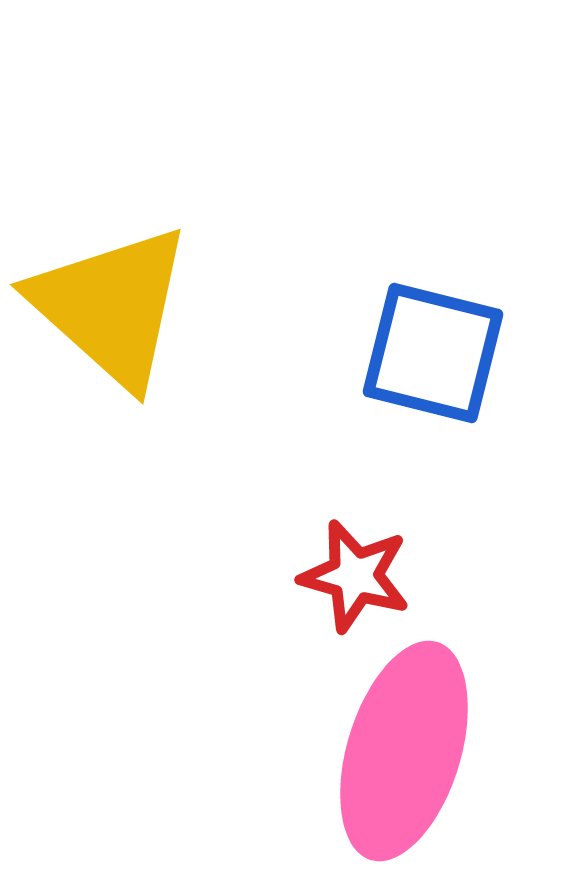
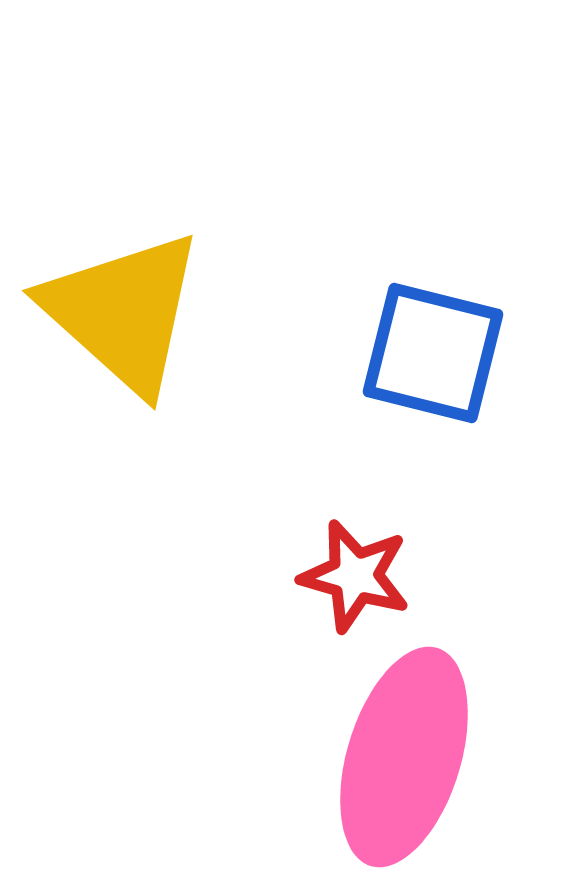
yellow triangle: moved 12 px right, 6 px down
pink ellipse: moved 6 px down
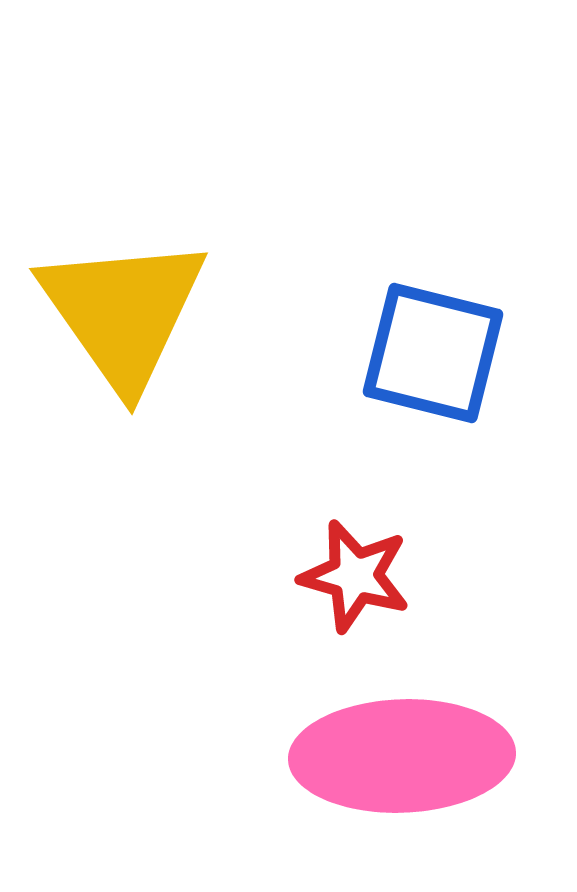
yellow triangle: rotated 13 degrees clockwise
pink ellipse: moved 2 px left, 1 px up; rotated 71 degrees clockwise
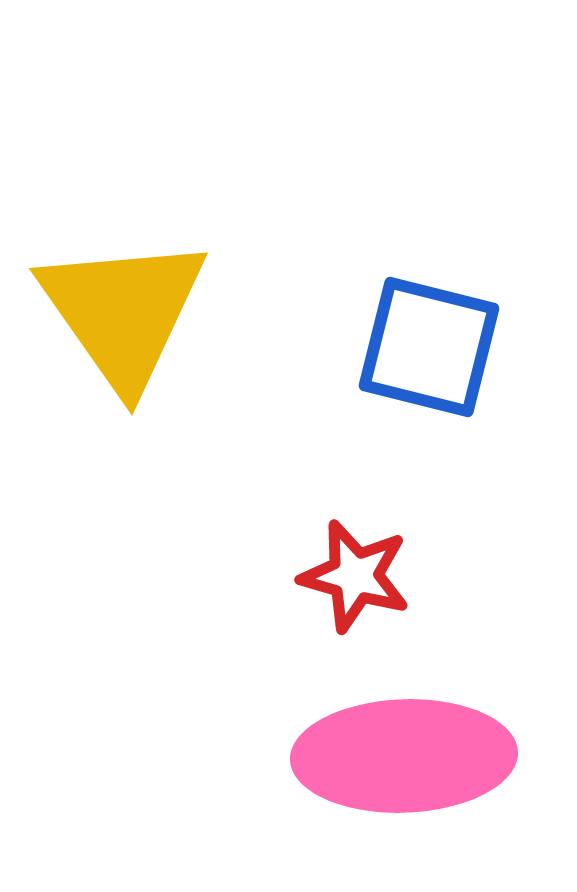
blue square: moved 4 px left, 6 px up
pink ellipse: moved 2 px right
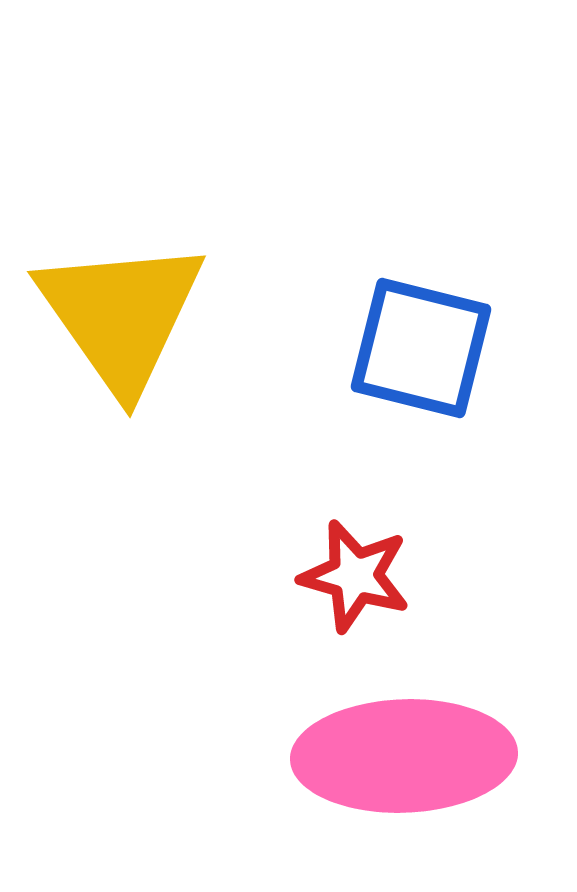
yellow triangle: moved 2 px left, 3 px down
blue square: moved 8 px left, 1 px down
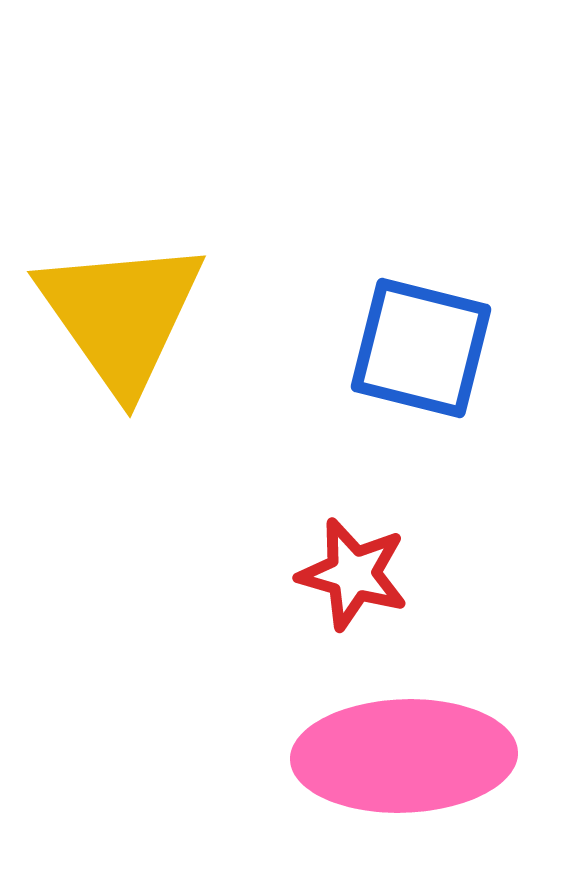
red star: moved 2 px left, 2 px up
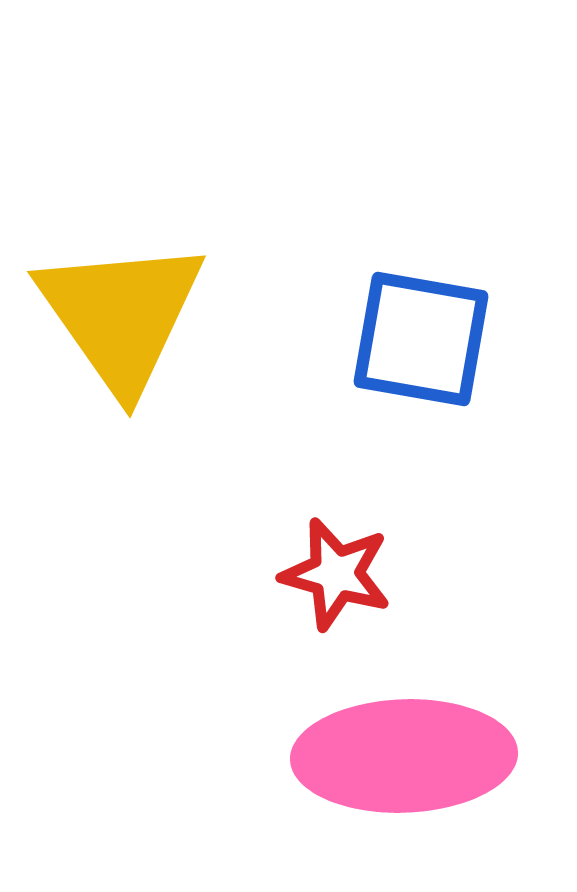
blue square: moved 9 px up; rotated 4 degrees counterclockwise
red star: moved 17 px left
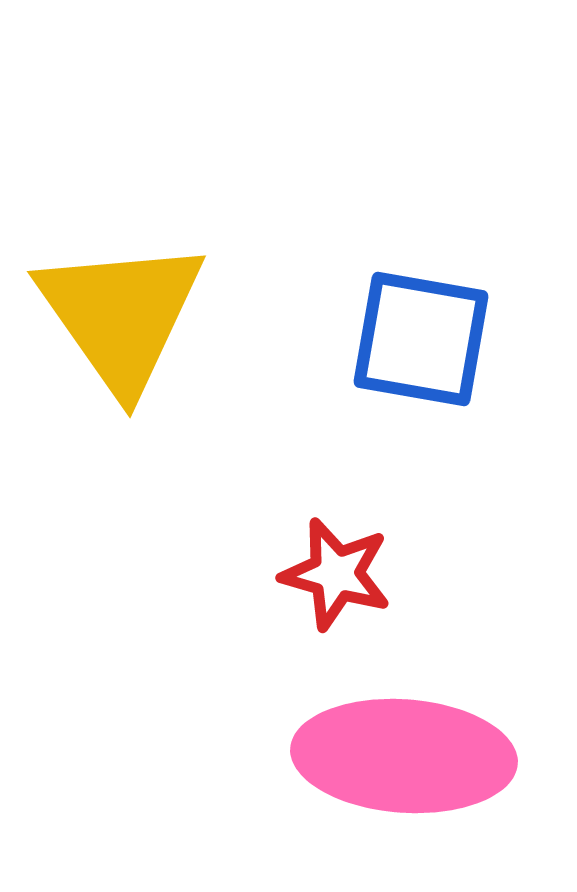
pink ellipse: rotated 6 degrees clockwise
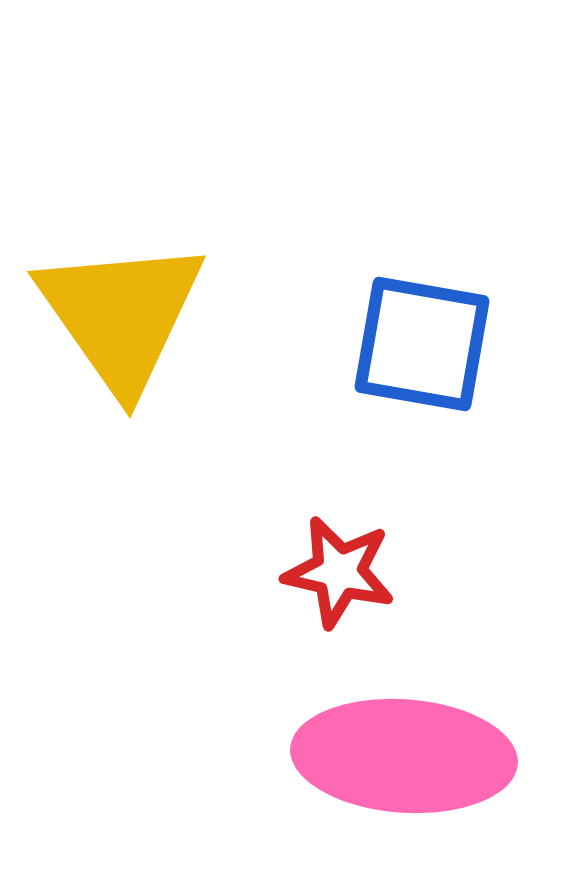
blue square: moved 1 px right, 5 px down
red star: moved 3 px right, 2 px up; rotated 3 degrees counterclockwise
